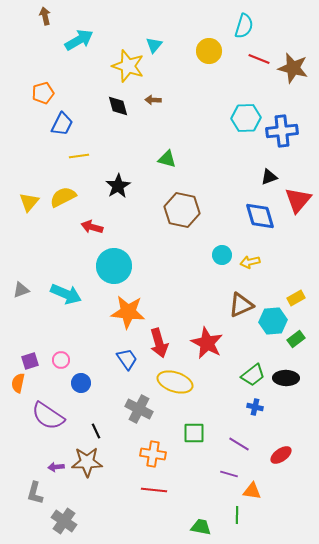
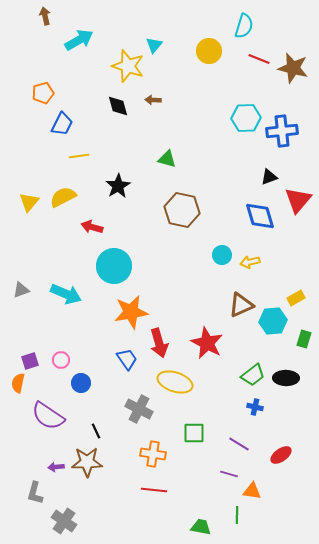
orange star at (128, 312): moved 3 px right; rotated 16 degrees counterclockwise
green rectangle at (296, 339): moved 8 px right; rotated 36 degrees counterclockwise
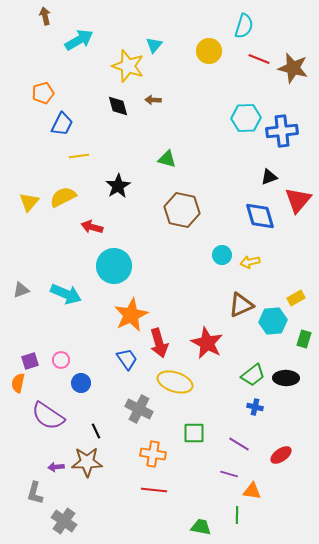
orange star at (131, 312): moved 3 px down; rotated 16 degrees counterclockwise
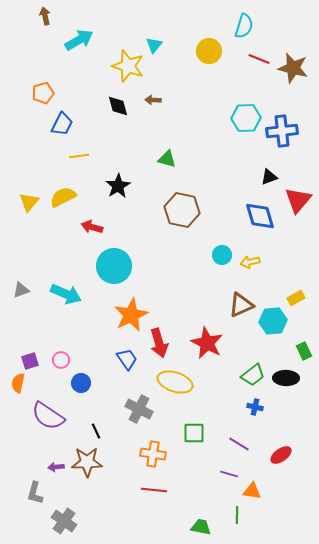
green rectangle at (304, 339): moved 12 px down; rotated 42 degrees counterclockwise
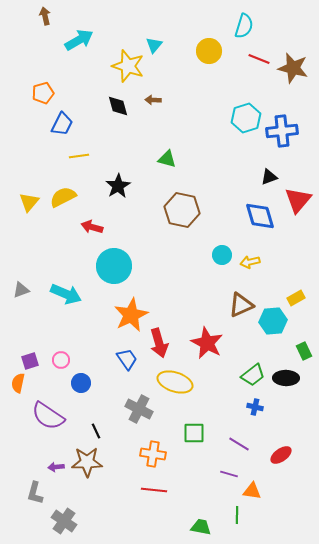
cyan hexagon at (246, 118): rotated 16 degrees counterclockwise
